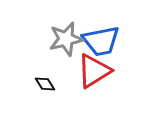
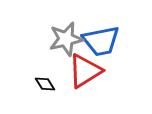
red triangle: moved 9 px left
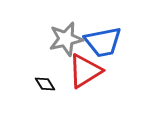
blue trapezoid: moved 2 px right, 1 px down
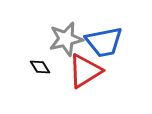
blue trapezoid: moved 1 px right
black diamond: moved 5 px left, 17 px up
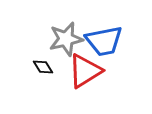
blue trapezoid: moved 1 px up
black diamond: moved 3 px right
